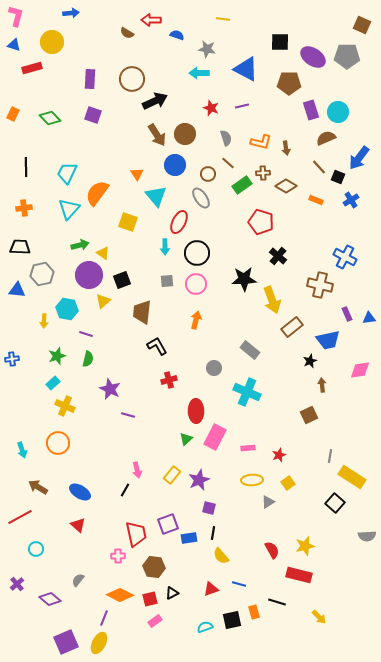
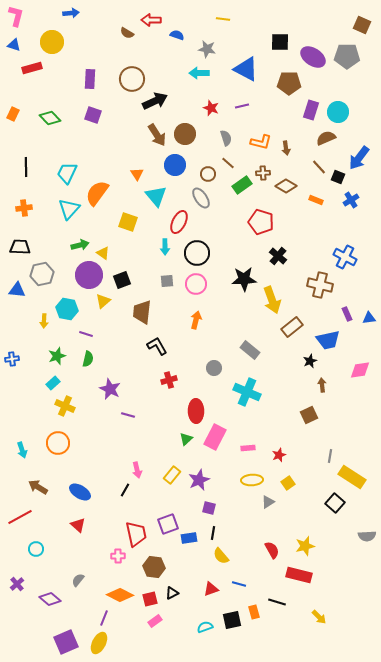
purple rectangle at (311, 110): rotated 36 degrees clockwise
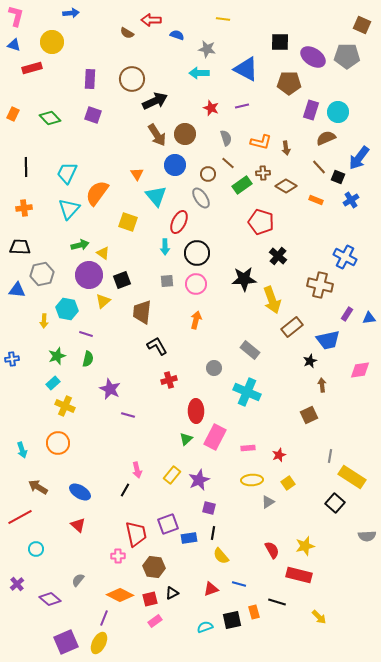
purple rectangle at (347, 314): rotated 56 degrees clockwise
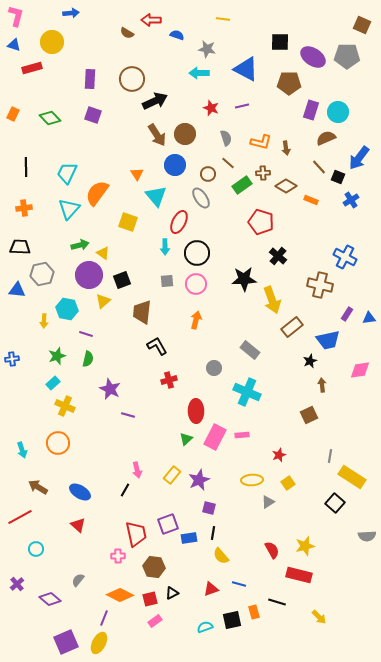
orange rectangle at (316, 200): moved 5 px left
pink rectangle at (248, 448): moved 6 px left, 13 px up
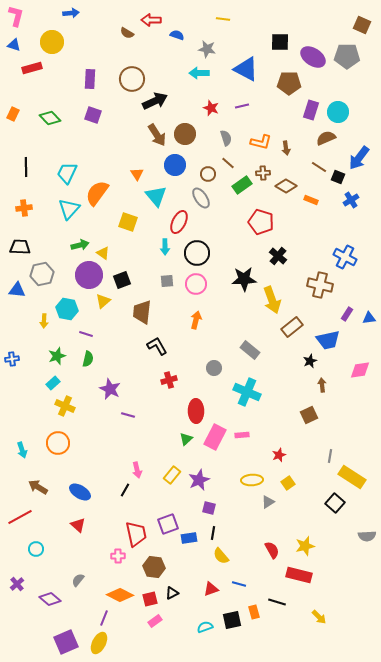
brown line at (319, 167): rotated 14 degrees counterclockwise
